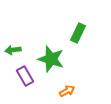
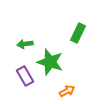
green arrow: moved 12 px right, 6 px up
green star: moved 1 px left, 3 px down
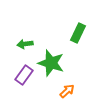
green star: moved 1 px right, 1 px down
purple rectangle: moved 1 px left, 1 px up; rotated 66 degrees clockwise
orange arrow: rotated 14 degrees counterclockwise
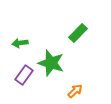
green rectangle: rotated 18 degrees clockwise
green arrow: moved 5 px left, 1 px up
orange arrow: moved 8 px right
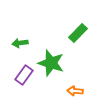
orange arrow: rotated 133 degrees counterclockwise
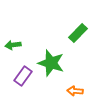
green arrow: moved 7 px left, 2 px down
purple rectangle: moved 1 px left, 1 px down
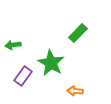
green star: rotated 12 degrees clockwise
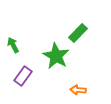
green arrow: rotated 70 degrees clockwise
green star: moved 5 px right, 7 px up
orange arrow: moved 3 px right, 1 px up
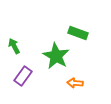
green rectangle: rotated 66 degrees clockwise
green arrow: moved 1 px right, 1 px down
orange arrow: moved 3 px left, 7 px up
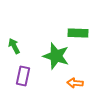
green rectangle: rotated 18 degrees counterclockwise
green star: rotated 12 degrees counterclockwise
purple rectangle: rotated 24 degrees counterclockwise
